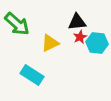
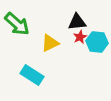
cyan hexagon: moved 1 px up
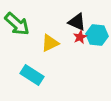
black triangle: rotated 30 degrees clockwise
cyan hexagon: moved 7 px up
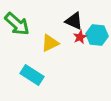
black triangle: moved 3 px left, 1 px up
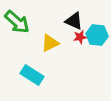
green arrow: moved 2 px up
red star: rotated 16 degrees clockwise
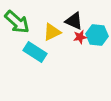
yellow triangle: moved 2 px right, 11 px up
cyan rectangle: moved 3 px right, 23 px up
